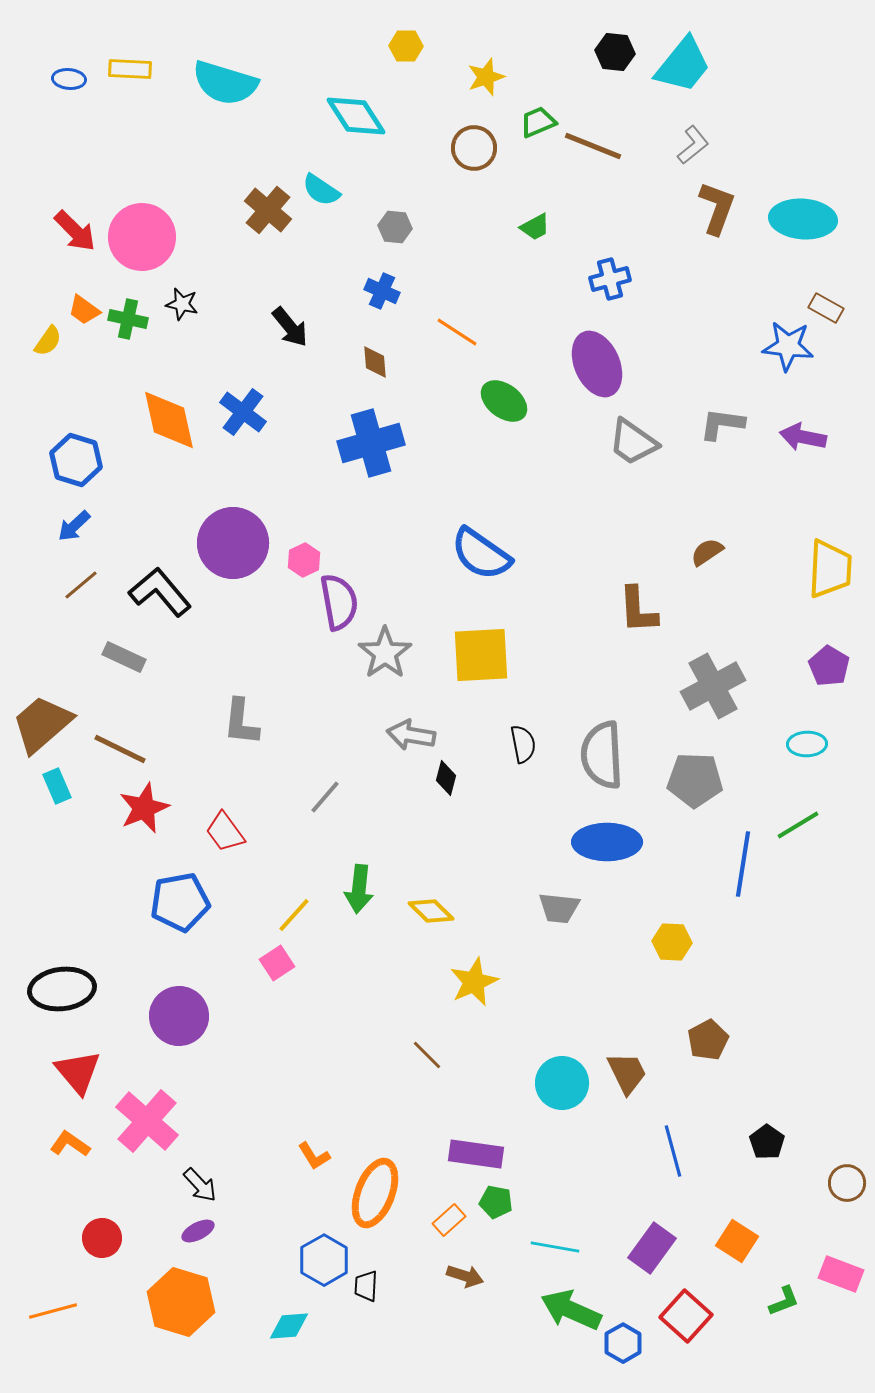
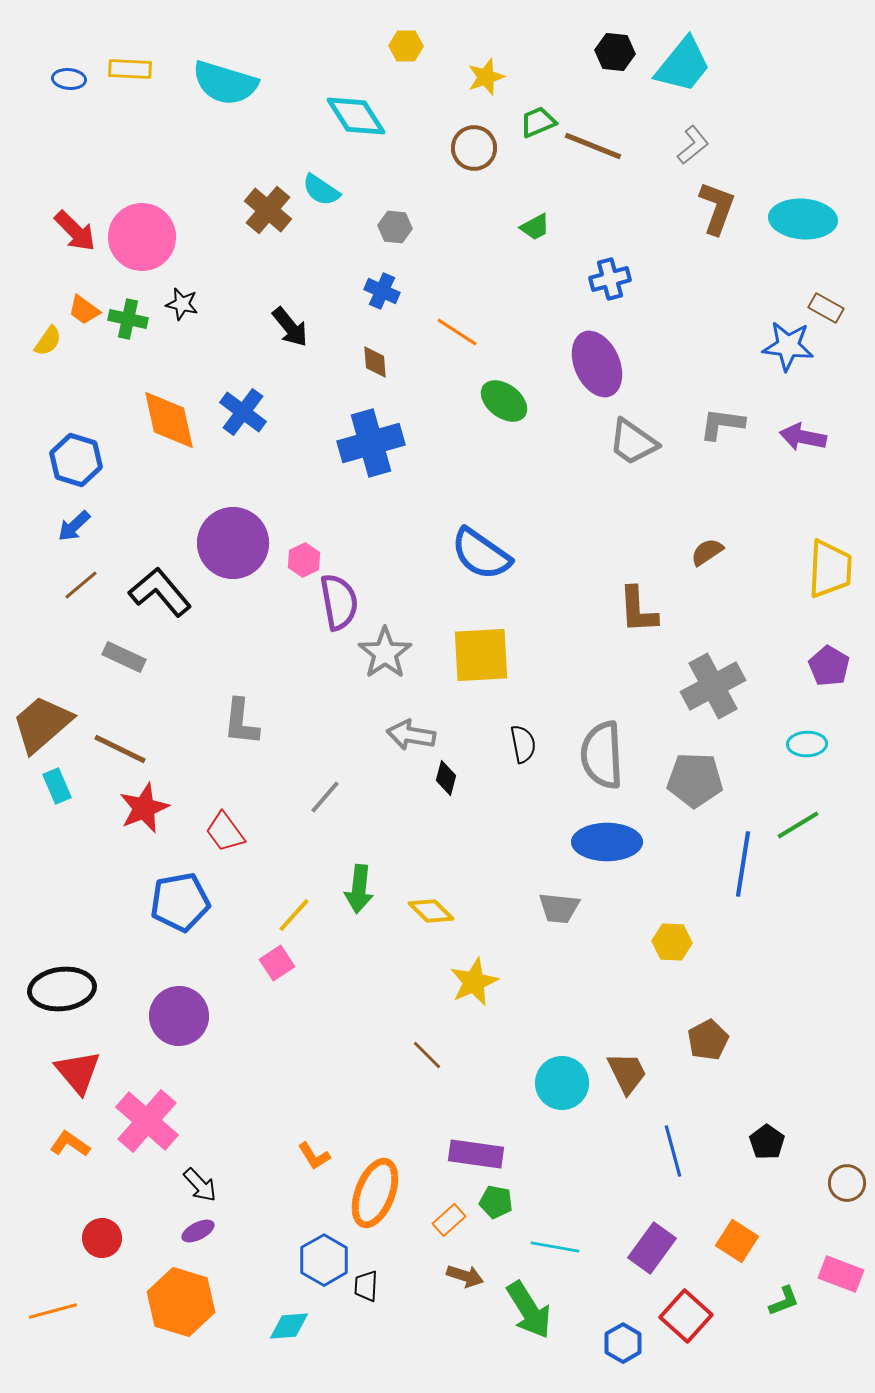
green arrow at (571, 1310): moved 42 px left; rotated 146 degrees counterclockwise
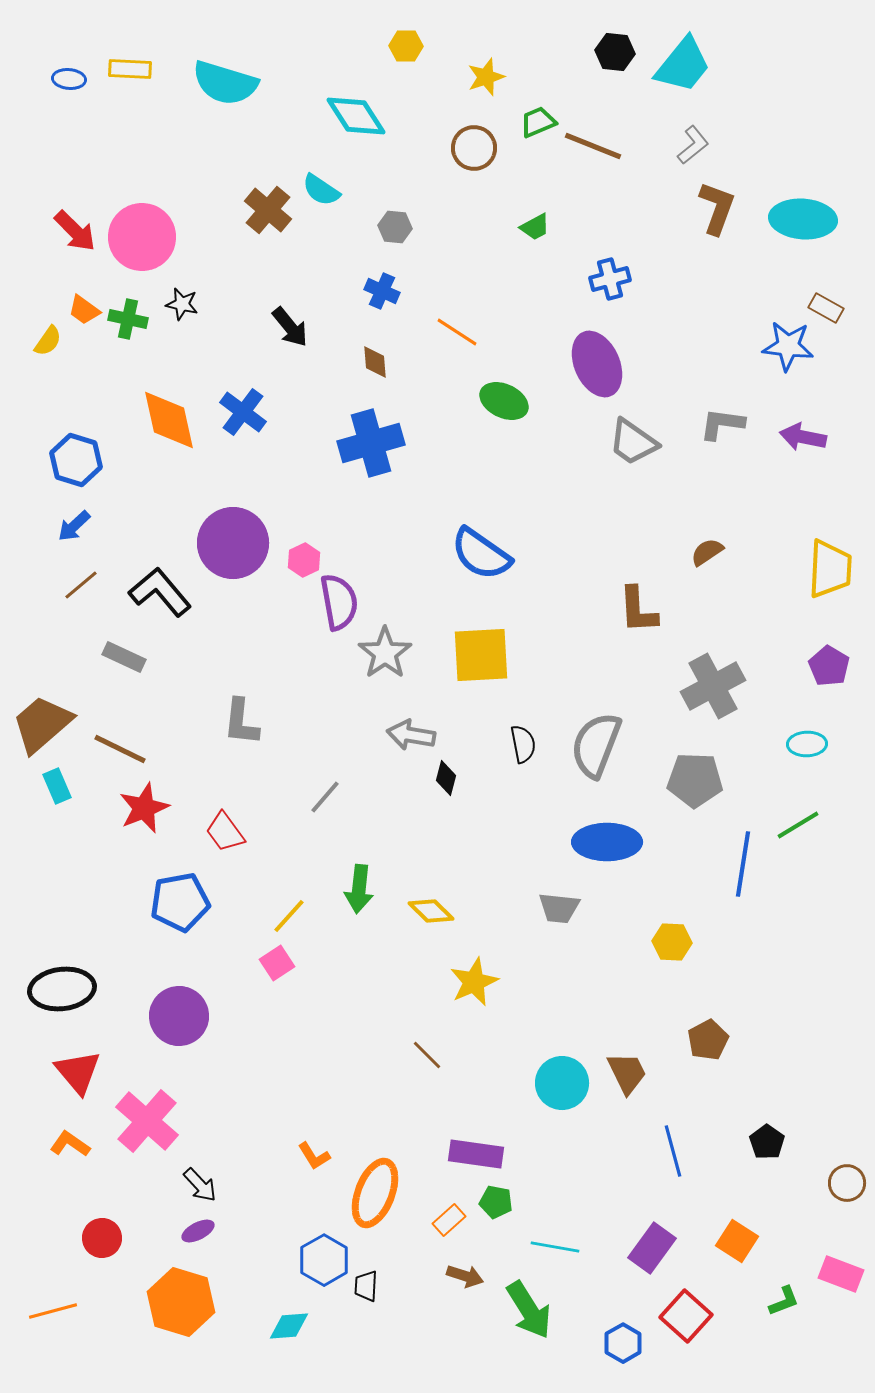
green ellipse at (504, 401): rotated 12 degrees counterclockwise
gray semicircle at (602, 755): moved 6 px left, 10 px up; rotated 24 degrees clockwise
yellow line at (294, 915): moved 5 px left, 1 px down
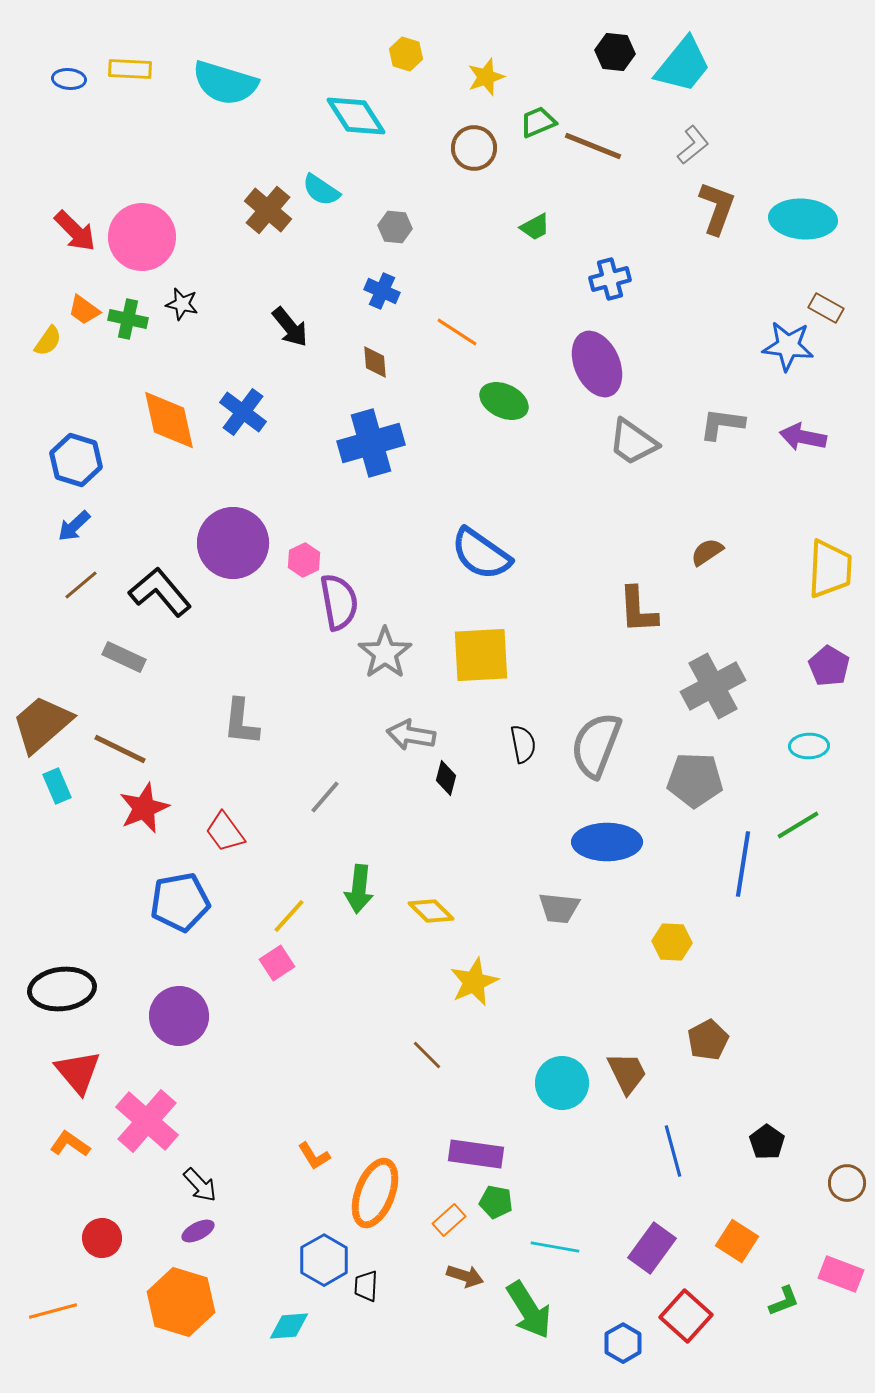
yellow hexagon at (406, 46): moved 8 px down; rotated 16 degrees clockwise
cyan ellipse at (807, 744): moved 2 px right, 2 px down
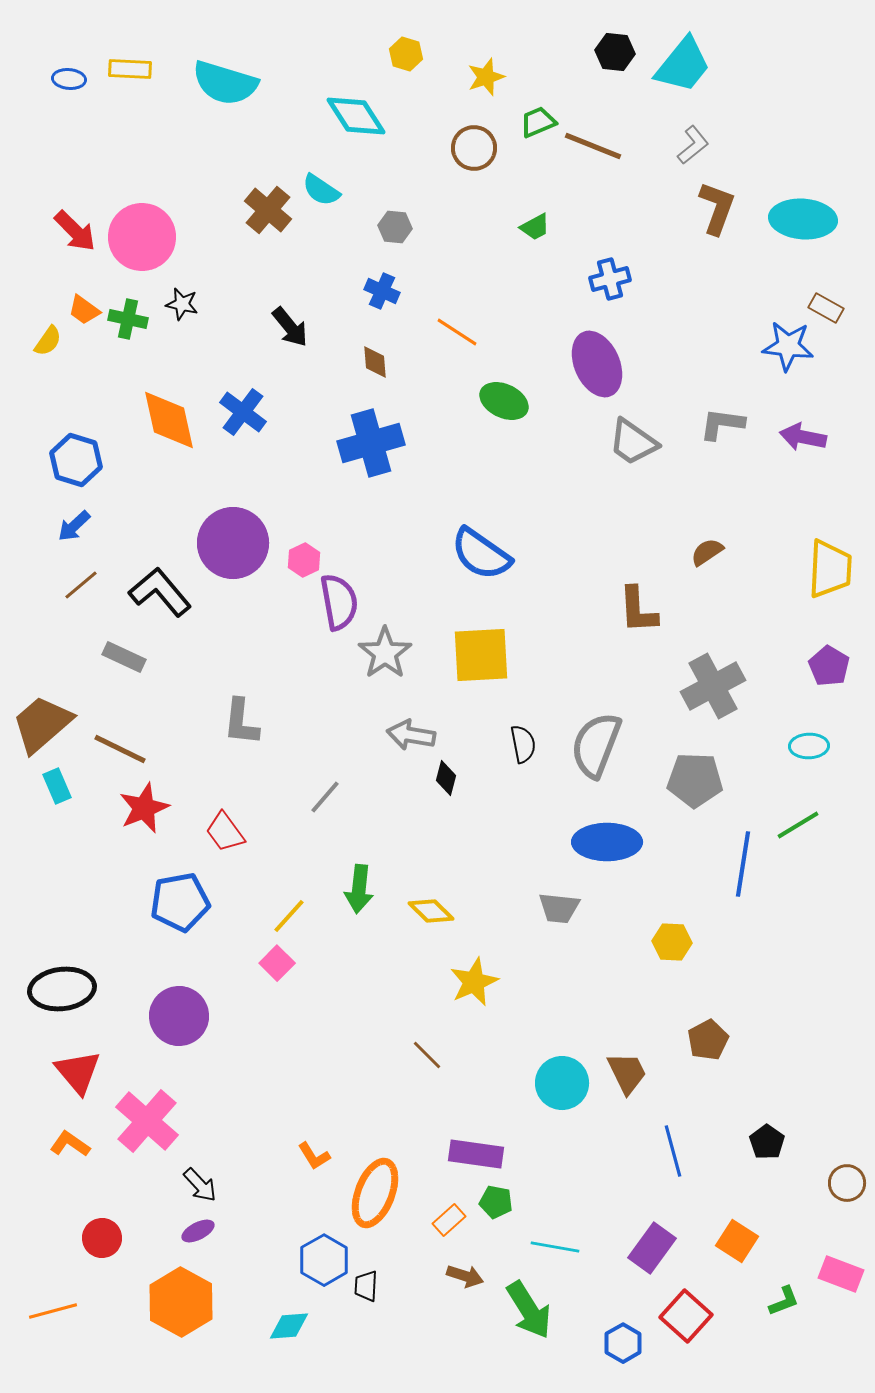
pink square at (277, 963): rotated 12 degrees counterclockwise
orange hexagon at (181, 1302): rotated 12 degrees clockwise
